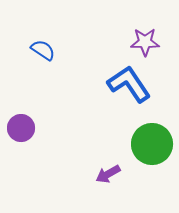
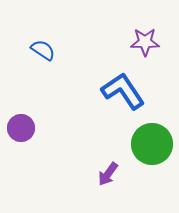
blue L-shape: moved 6 px left, 7 px down
purple arrow: rotated 25 degrees counterclockwise
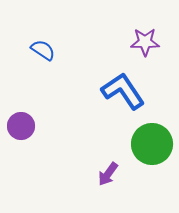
purple circle: moved 2 px up
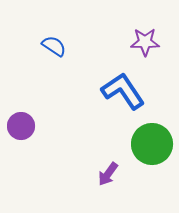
blue semicircle: moved 11 px right, 4 px up
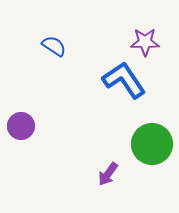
blue L-shape: moved 1 px right, 11 px up
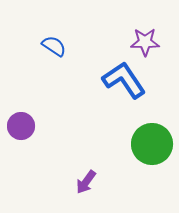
purple arrow: moved 22 px left, 8 px down
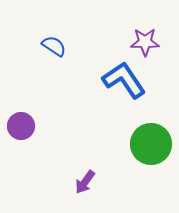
green circle: moved 1 px left
purple arrow: moved 1 px left
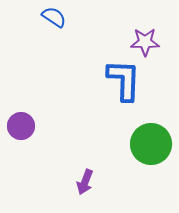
blue semicircle: moved 29 px up
blue L-shape: rotated 36 degrees clockwise
purple arrow: rotated 15 degrees counterclockwise
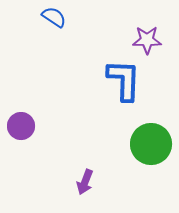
purple star: moved 2 px right, 2 px up
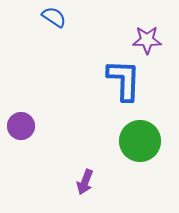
green circle: moved 11 px left, 3 px up
